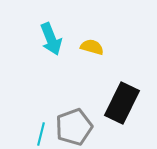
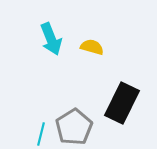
gray pentagon: rotated 12 degrees counterclockwise
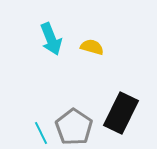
black rectangle: moved 1 px left, 10 px down
gray pentagon: rotated 6 degrees counterclockwise
cyan line: moved 1 px up; rotated 40 degrees counterclockwise
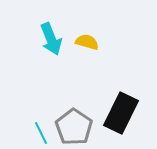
yellow semicircle: moved 5 px left, 5 px up
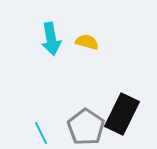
cyan arrow: rotated 12 degrees clockwise
black rectangle: moved 1 px right, 1 px down
gray pentagon: moved 12 px right
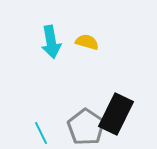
cyan arrow: moved 3 px down
black rectangle: moved 6 px left
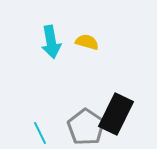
cyan line: moved 1 px left
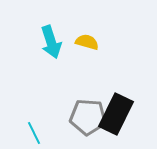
cyan arrow: rotated 8 degrees counterclockwise
gray pentagon: moved 2 px right, 10 px up; rotated 30 degrees counterclockwise
cyan line: moved 6 px left
